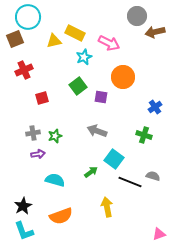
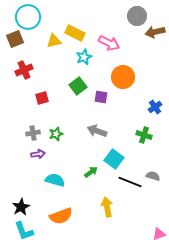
green star: moved 1 px right, 2 px up
black star: moved 2 px left, 1 px down
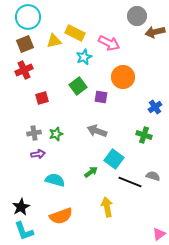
brown square: moved 10 px right, 5 px down
gray cross: moved 1 px right
pink triangle: rotated 16 degrees counterclockwise
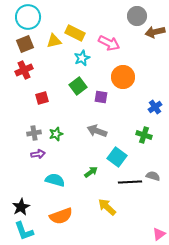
cyan star: moved 2 px left, 1 px down
cyan square: moved 3 px right, 2 px up
black line: rotated 25 degrees counterclockwise
yellow arrow: rotated 36 degrees counterclockwise
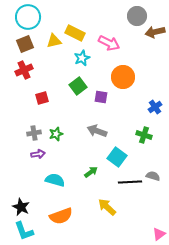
black star: rotated 18 degrees counterclockwise
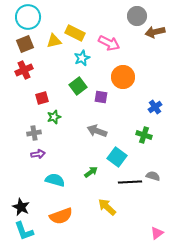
green star: moved 2 px left, 17 px up
pink triangle: moved 2 px left, 1 px up
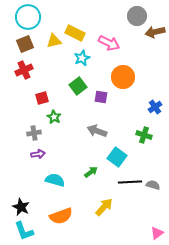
green star: rotated 24 degrees counterclockwise
gray semicircle: moved 9 px down
yellow arrow: moved 3 px left; rotated 90 degrees clockwise
